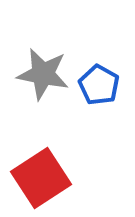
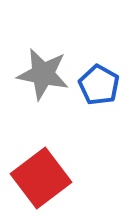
red square: rotated 4 degrees counterclockwise
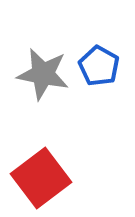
blue pentagon: moved 19 px up
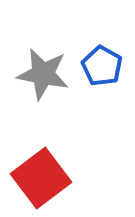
blue pentagon: moved 3 px right
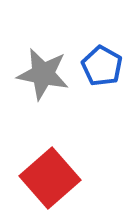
red square: moved 9 px right; rotated 4 degrees counterclockwise
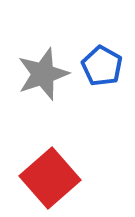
gray star: rotated 30 degrees counterclockwise
